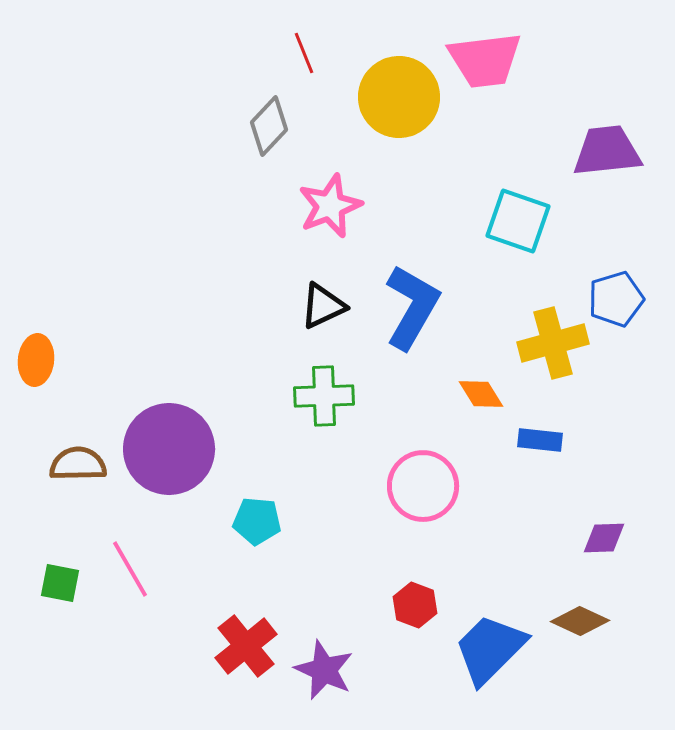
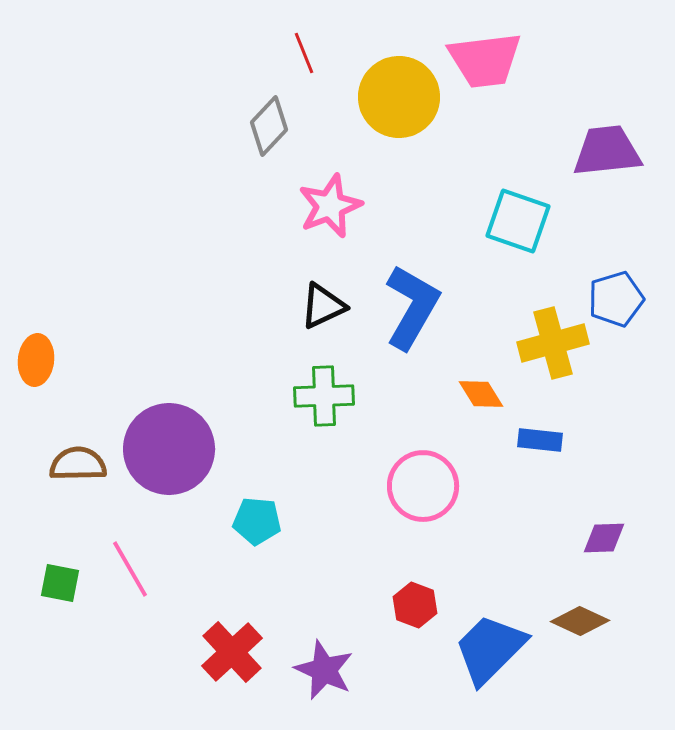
red cross: moved 14 px left, 6 px down; rotated 4 degrees counterclockwise
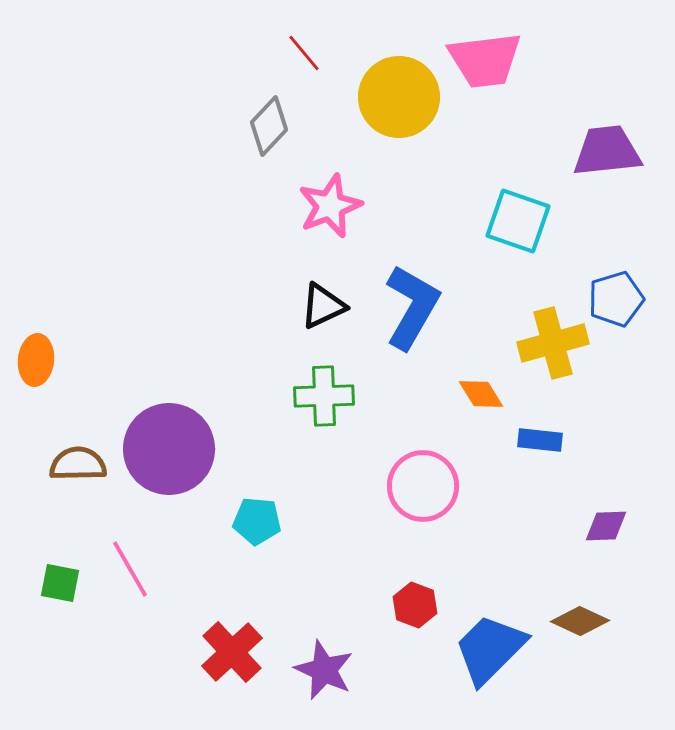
red line: rotated 18 degrees counterclockwise
purple diamond: moved 2 px right, 12 px up
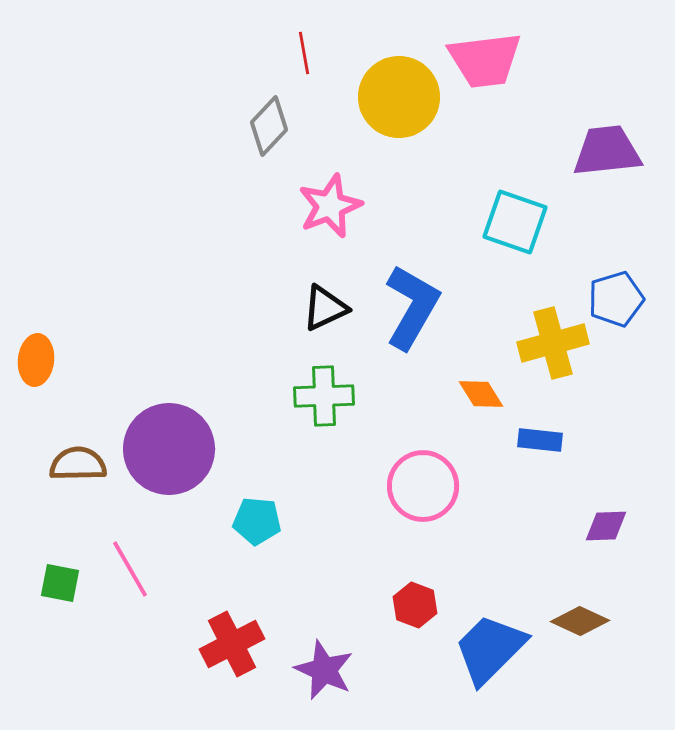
red line: rotated 30 degrees clockwise
cyan square: moved 3 px left, 1 px down
black triangle: moved 2 px right, 2 px down
red cross: moved 8 px up; rotated 16 degrees clockwise
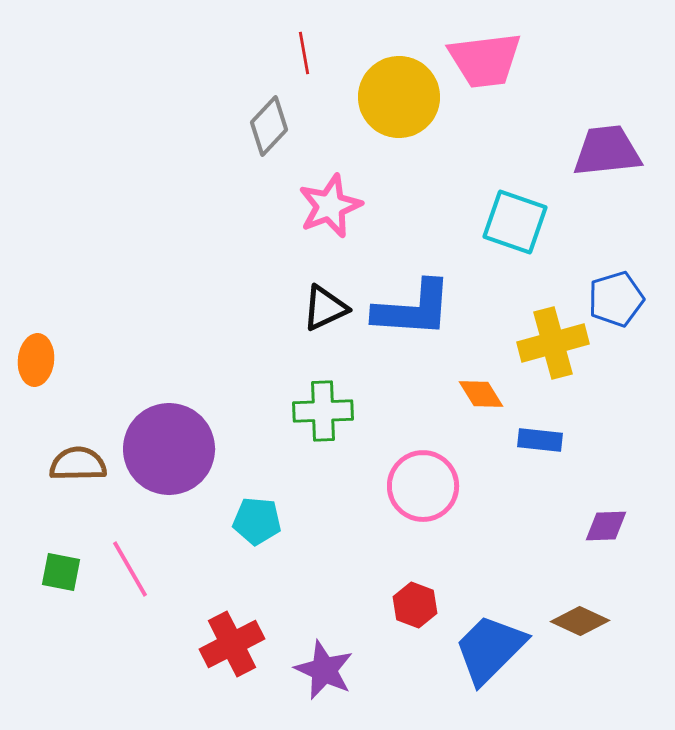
blue L-shape: moved 1 px right, 2 px down; rotated 64 degrees clockwise
green cross: moved 1 px left, 15 px down
green square: moved 1 px right, 11 px up
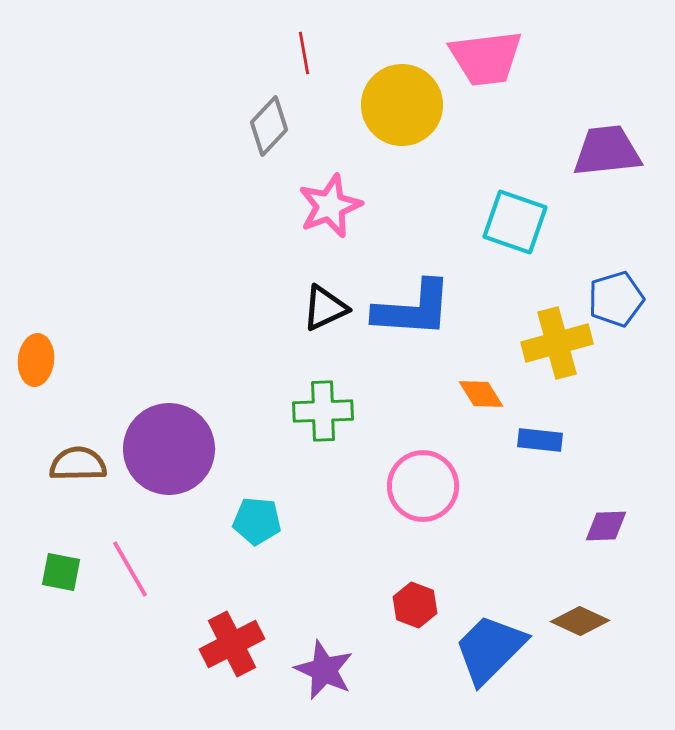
pink trapezoid: moved 1 px right, 2 px up
yellow circle: moved 3 px right, 8 px down
yellow cross: moved 4 px right
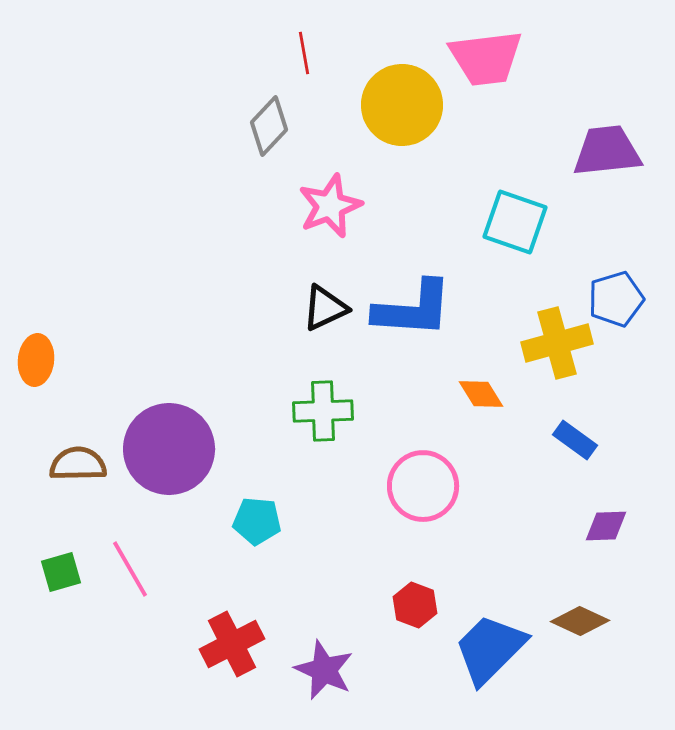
blue rectangle: moved 35 px right; rotated 30 degrees clockwise
green square: rotated 27 degrees counterclockwise
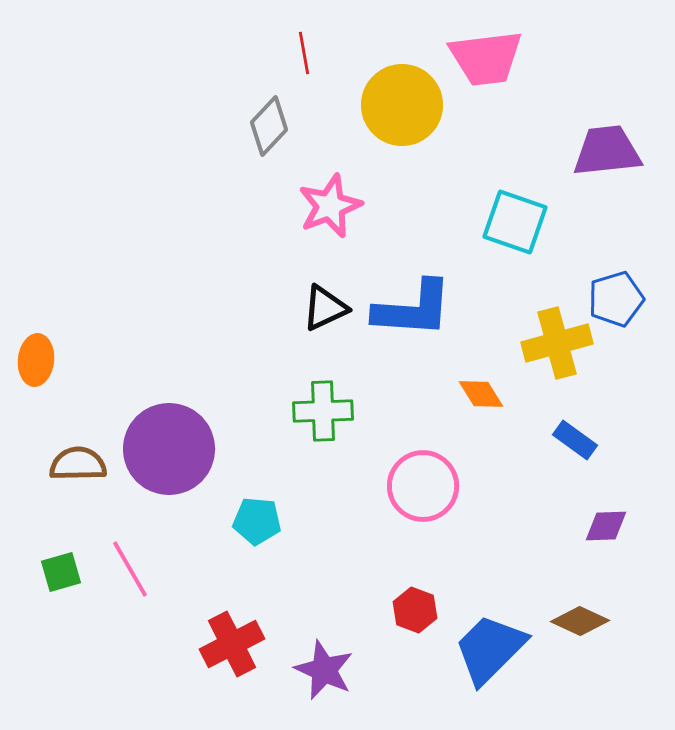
red hexagon: moved 5 px down
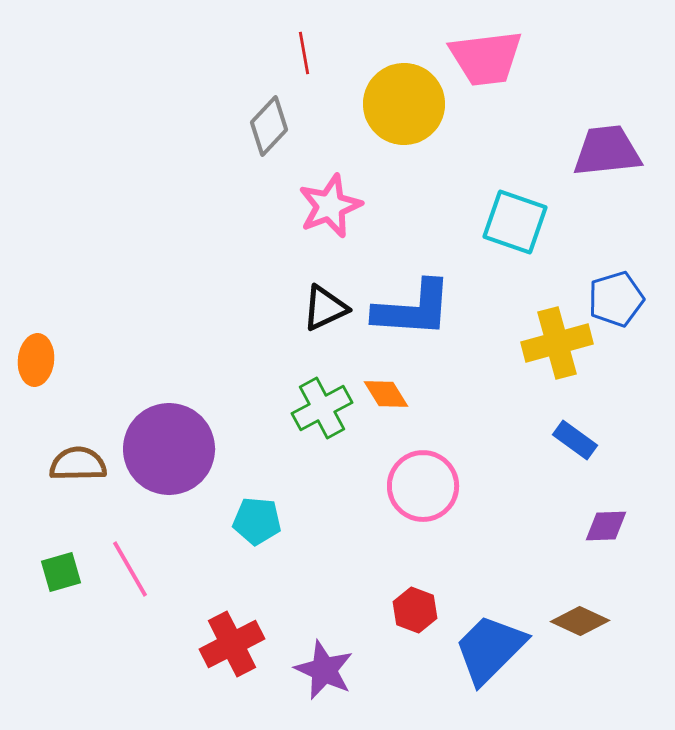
yellow circle: moved 2 px right, 1 px up
orange diamond: moved 95 px left
green cross: moved 1 px left, 3 px up; rotated 26 degrees counterclockwise
